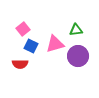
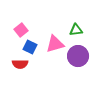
pink square: moved 2 px left, 1 px down
blue square: moved 1 px left, 1 px down
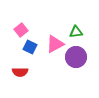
green triangle: moved 2 px down
pink triangle: rotated 12 degrees counterclockwise
purple circle: moved 2 px left, 1 px down
red semicircle: moved 8 px down
